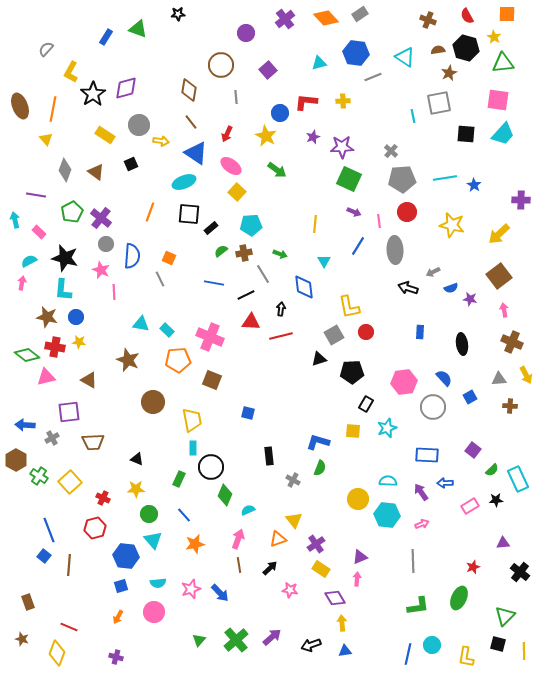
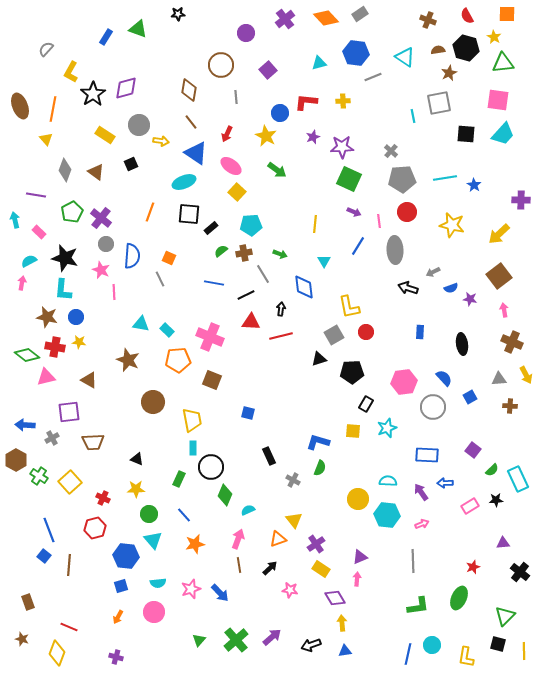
black rectangle at (269, 456): rotated 18 degrees counterclockwise
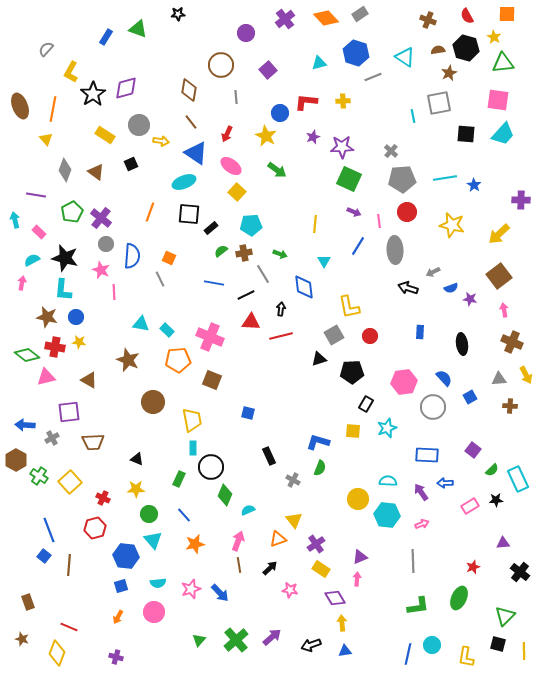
blue hexagon at (356, 53): rotated 10 degrees clockwise
cyan semicircle at (29, 261): moved 3 px right, 1 px up
red circle at (366, 332): moved 4 px right, 4 px down
pink arrow at (238, 539): moved 2 px down
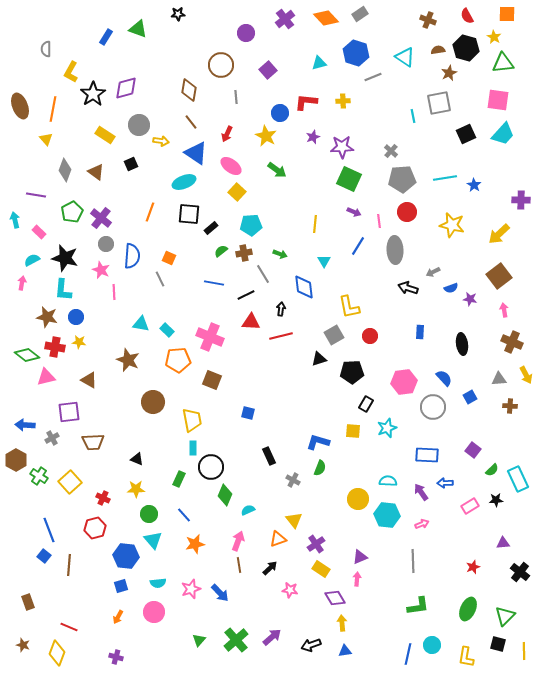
gray semicircle at (46, 49): rotated 42 degrees counterclockwise
black square at (466, 134): rotated 30 degrees counterclockwise
green ellipse at (459, 598): moved 9 px right, 11 px down
brown star at (22, 639): moved 1 px right, 6 px down
